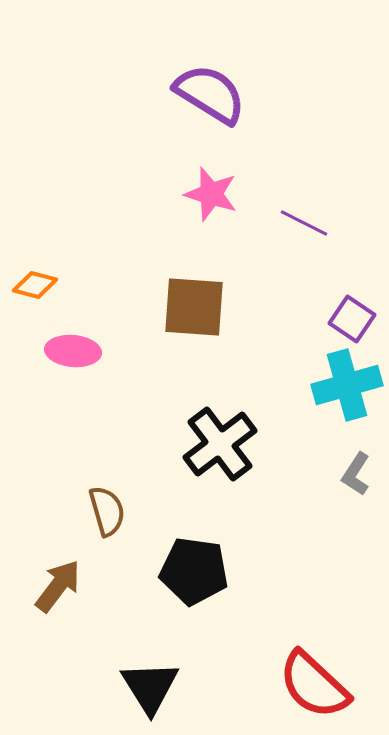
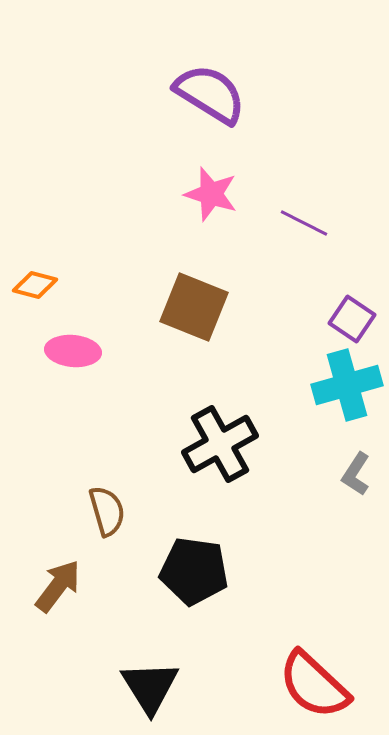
brown square: rotated 18 degrees clockwise
black cross: rotated 8 degrees clockwise
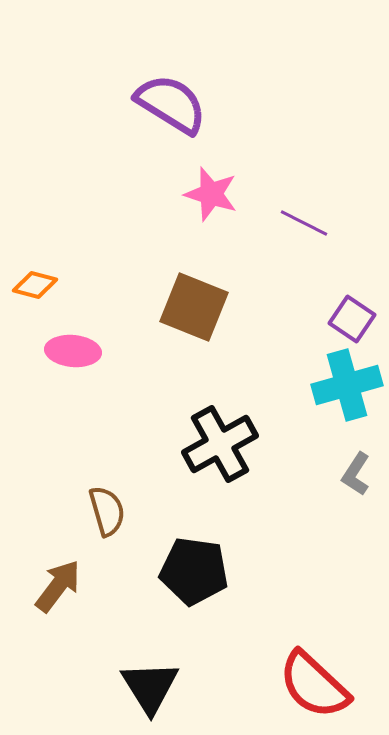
purple semicircle: moved 39 px left, 10 px down
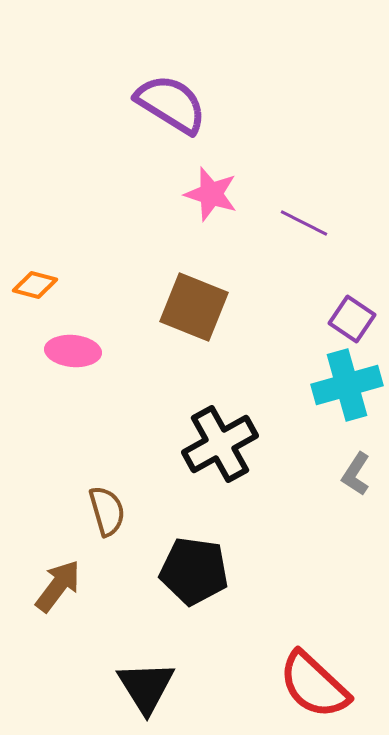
black triangle: moved 4 px left
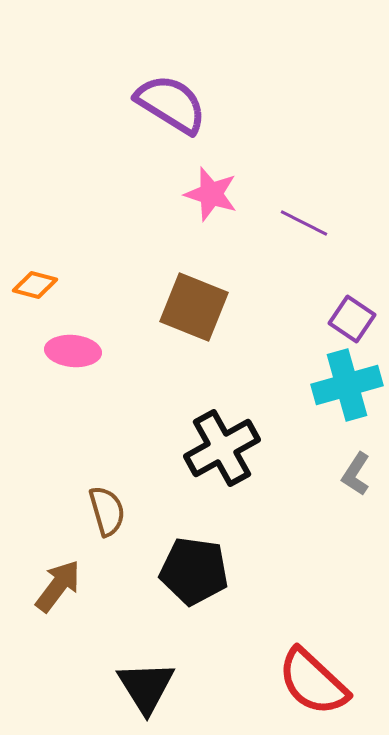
black cross: moved 2 px right, 4 px down
red semicircle: moved 1 px left, 3 px up
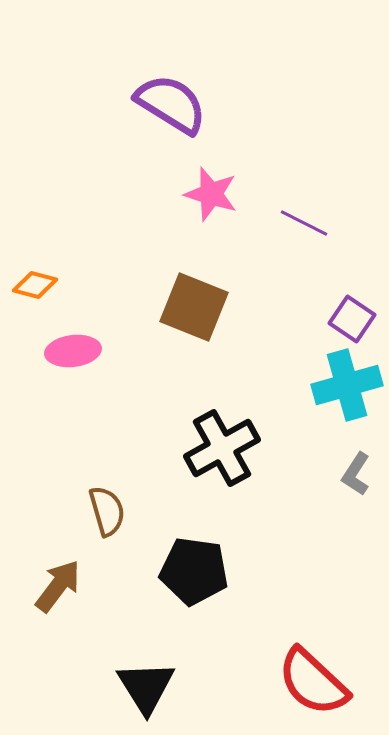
pink ellipse: rotated 12 degrees counterclockwise
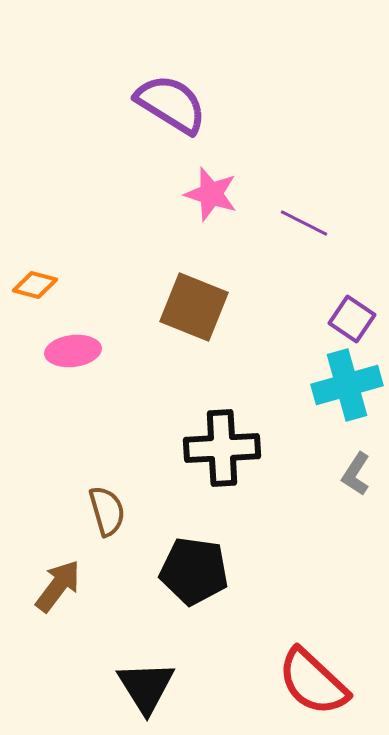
black cross: rotated 26 degrees clockwise
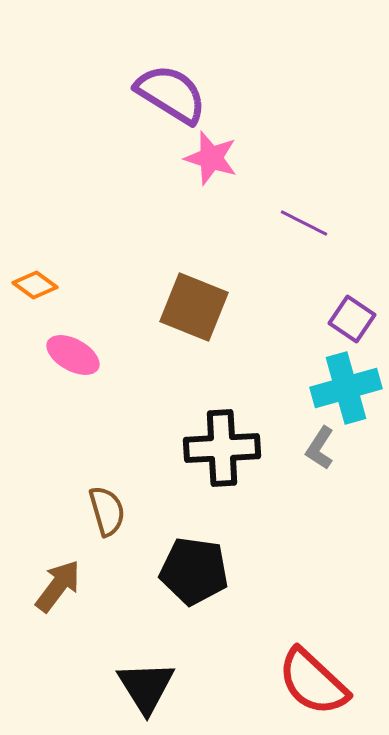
purple semicircle: moved 10 px up
pink star: moved 36 px up
orange diamond: rotated 21 degrees clockwise
pink ellipse: moved 4 px down; rotated 36 degrees clockwise
cyan cross: moved 1 px left, 3 px down
gray L-shape: moved 36 px left, 26 px up
